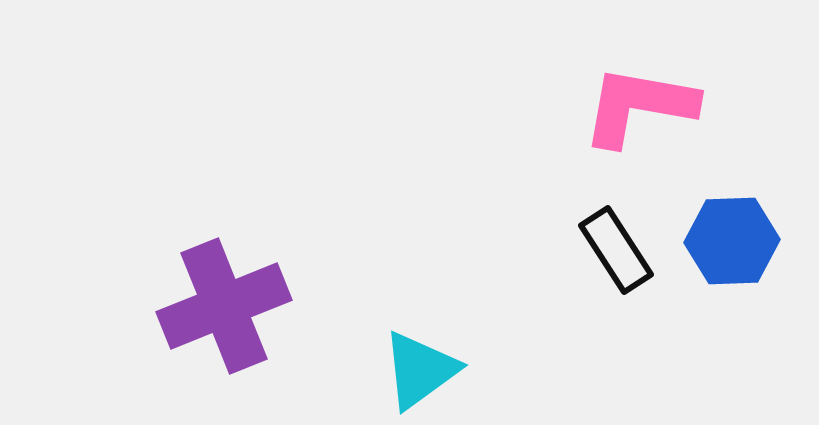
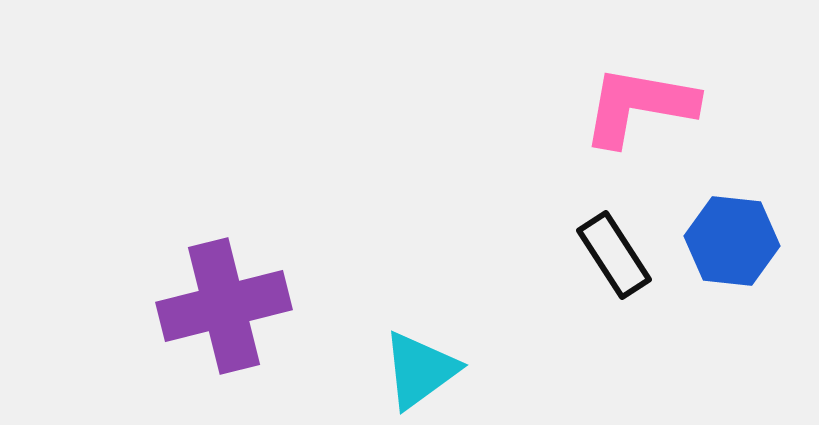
blue hexagon: rotated 8 degrees clockwise
black rectangle: moved 2 px left, 5 px down
purple cross: rotated 8 degrees clockwise
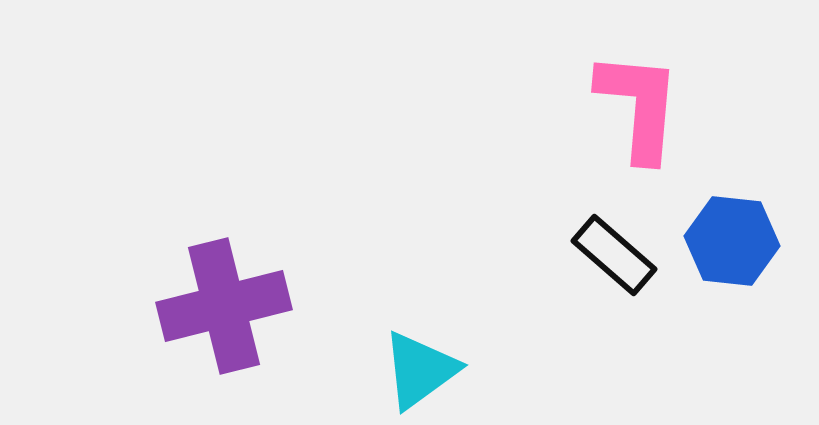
pink L-shape: rotated 85 degrees clockwise
black rectangle: rotated 16 degrees counterclockwise
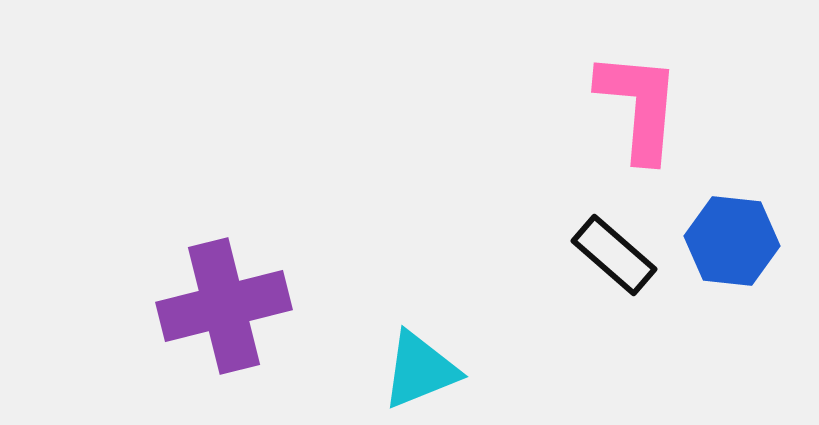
cyan triangle: rotated 14 degrees clockwise
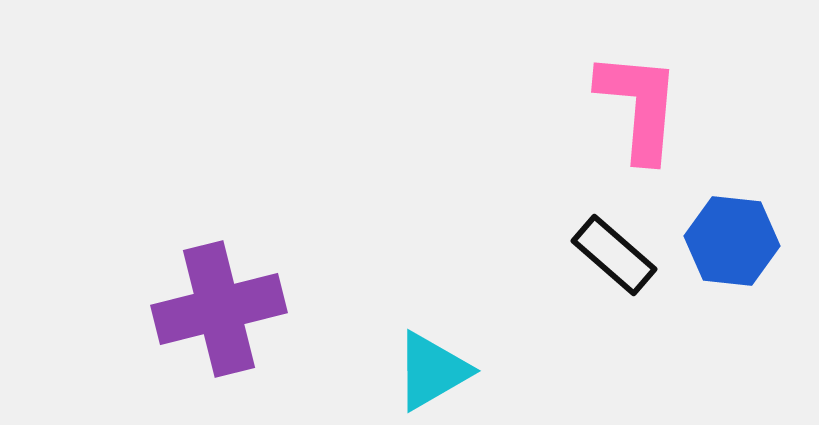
purple cross: moved 5 px left, 3 px down
cyan triangle: moved 12 px right, 1 px down; rotated 8 degrees counterclockwise
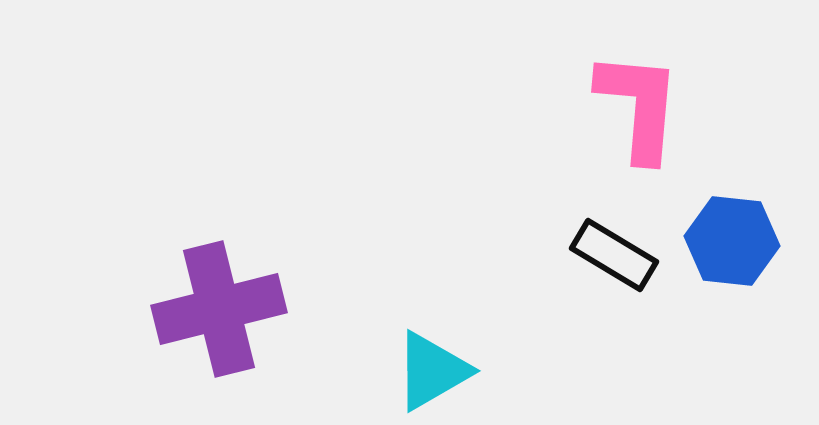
black rectangle: rotated 10 degrees counterclockwise
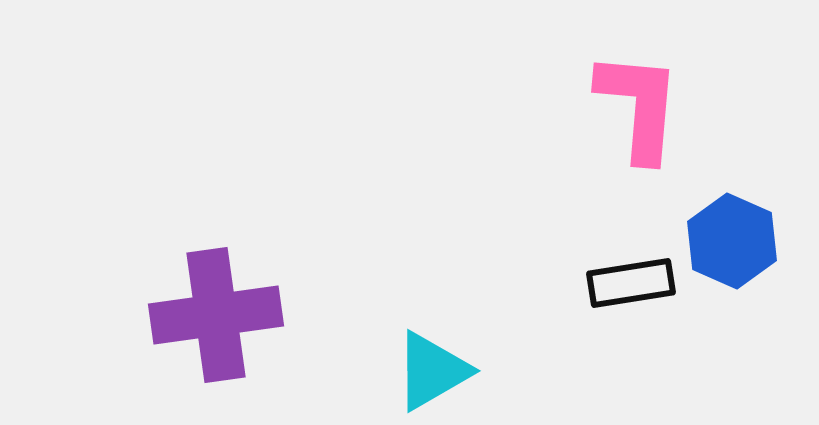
blue hexagon: rotated 18 degrees clockwise
black rectangle: moved 17 px right, 28 px down; rotated 40 degrees counterclockwise
purple cross: moved 3 px left, 6 px down; rotated 6 degrees clockwise
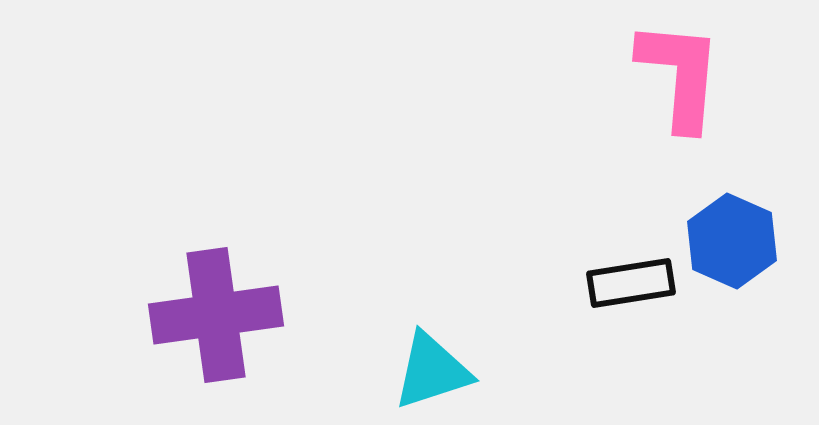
pink L-shape: moved 41 px right, 31 px up
cyan triangle: rotated 12 degrees clockwise
